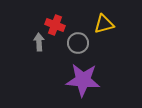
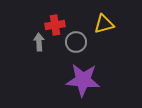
red cross: rotated 30 degrees counterclockwise
gray circle: moved 2 px left, 1 px up
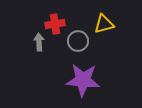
red cross: moved 1 px up
gray circle: moved 2 px right, 1 px up
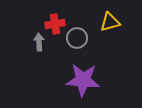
yellow triangle: moved 6 px right, 2 px up
gray circle: moved 1 px left, 3 px up
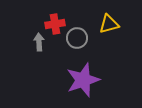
yellow triangle: moved 1 px left, 2 px down
purple star: rotated 24 degrees counterclockwise
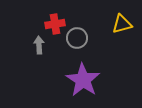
yellow triangle: moved 13 px right
gray arrow: moved 3 px down
purple star: rotated 20 degrees counterclockwise
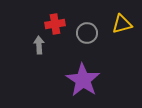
gray circle: moved 10 px right, 5 px up
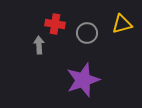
red cross: rotated 18 degrees clockwise
purple star: rotated 20 degrees clockwise
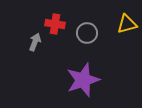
yellow triangle: moved 5 px right
gray arrow: moved 4 px left, 3 px up; rotated 24 degrees clockwise
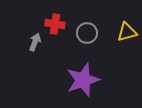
yellow triangle: moved 8 px down
